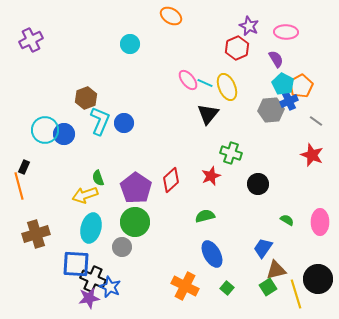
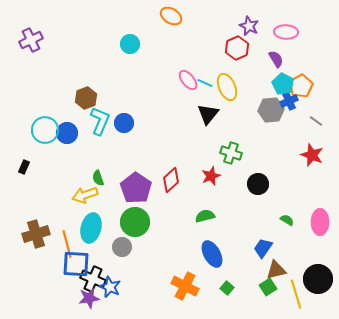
blue circle at (64, 134): moved 3 px right, 1 px up
orange line at (19, 186): moved 48 px right, 58 px down
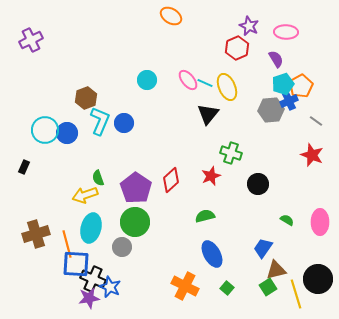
cyan circle at (130, 44): moved 17 px right, 36 px down
cyan pentagon at (283, 84): rotated 25 degrees clockwise
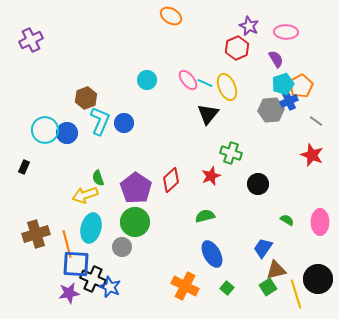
purple star at (89, 298): moved 20 px left, 5 px up
